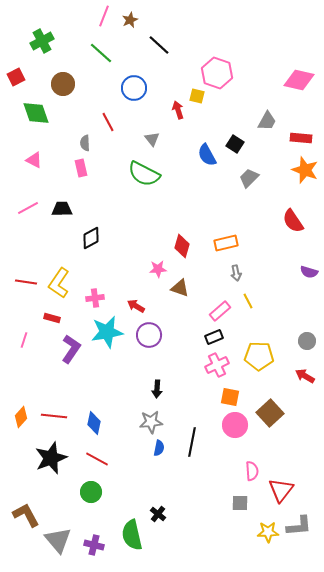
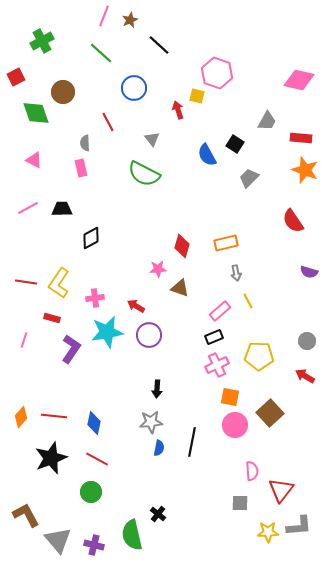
brown circle at (63, 84): moved 8 px down
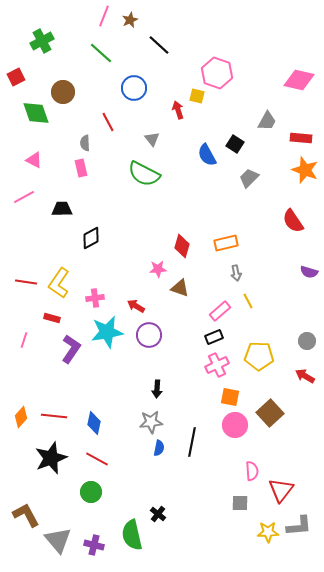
pink line at (28, 208): moved 4 px left, 11 px up
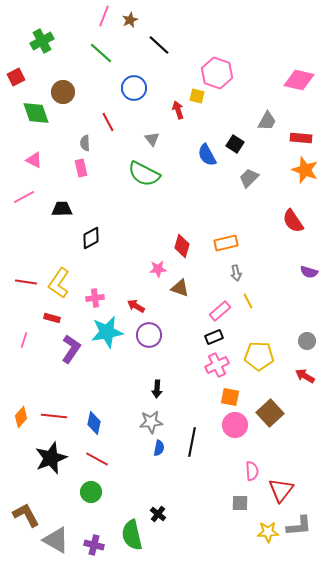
gray triangle at (58, 540): moved 2 px left; rotated 20 degrees counterclockwise
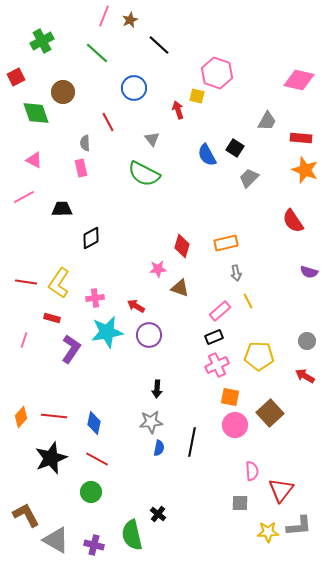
green line at (101, 53): moved 4 px left
black square at (235, 144): moved 4 px down
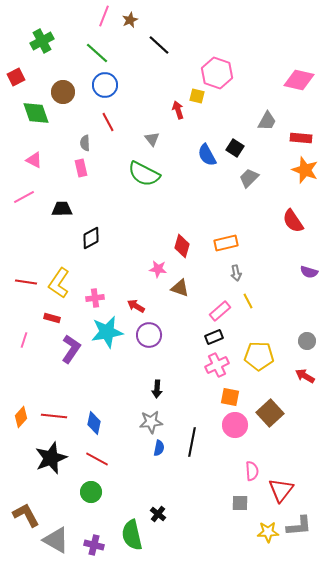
blue circle at (134, 88): moved 29 px left, 3 px up
pink star at (158, 269): rotated 12 degrees clockwise
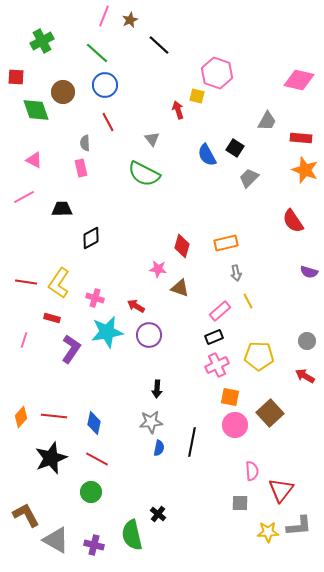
red square at (16, 77): rotated 30 degrees clockwise
green diamond at (36, 113): moved 3 px up
pink cross at (95, 298): rotated 24 degrees clockwise
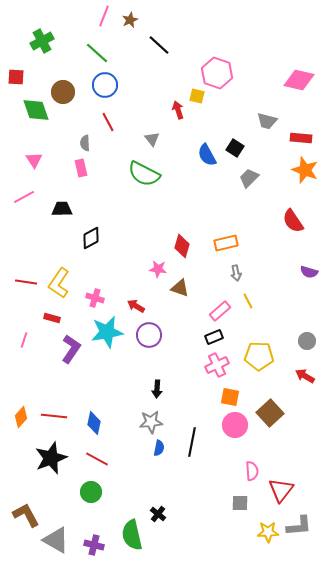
gray trapezoid at (267, 121): rotated 75 degrees clockwise
pink triangle at (34, 160): rotated 30 degrees clockwise
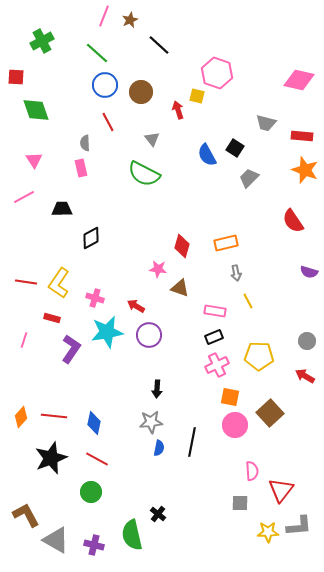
brown circle at (63, 92): moved 78 px right
gray trapezoid at (267, 121): moved 1 px left, 2 px down
red rectangle at (301, 138): moved 1 px right, 2 px up
pink rectangle at (220, 311): moved 5 px left; rotated 50 degrees clockwise
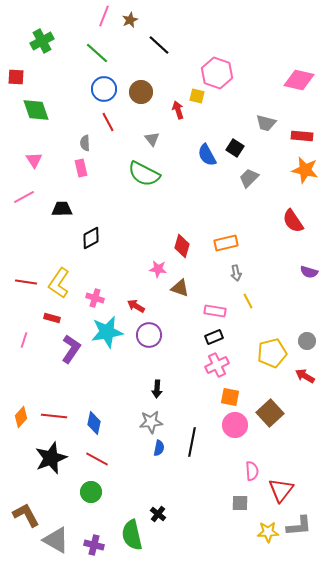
blue circle at (105, 85): moved 1 px left, 4 px down
orange star at (305, 170): rotated 8 degrees counterclockwise
yellow pentagon at (259, 356): moved 13 px right, 3 px up; rotated 16 degrees counterclockwise
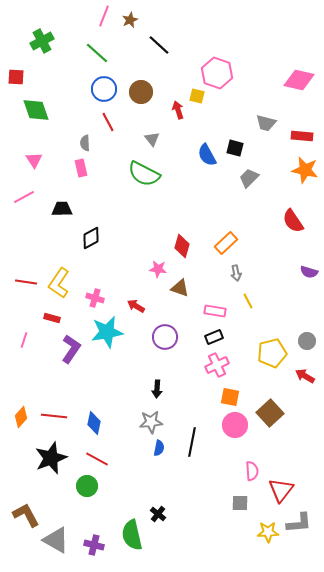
black square at (235, 148): rotated 18 degrees counterclockwise
orange rectangle at (226, 243): rotated 30 degrees counterclockwise
purple circle at (149, 335): moved 16 px right, 2 px down
green circle at (91, 492): moved 4 px left, 6 px up
gray L-shape at (299, 526): moved 3 px up
